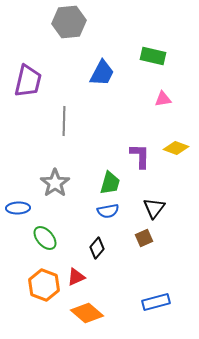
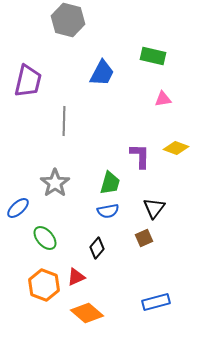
gray hexagon: moved 1 px left, 2 px up; rotated 20 degrees clockwise
blue ellipse: rotated 40 degrees counterclockwise
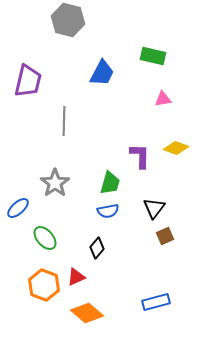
brown square: moved 21 px right, 2 px up
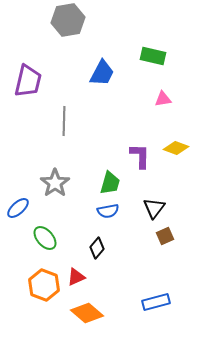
gray hexagon: rotated 24 degrees counterclockwise
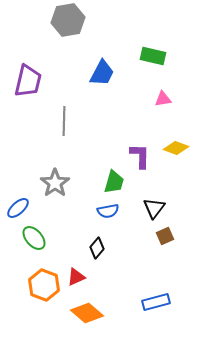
green trapezoid: moved 4 px right, 1 px up
green ellipse: moved 11 px left
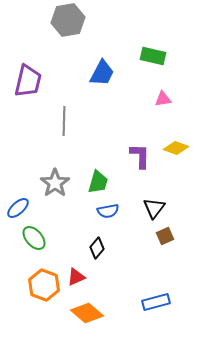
green trapezoid: moved 16 px left
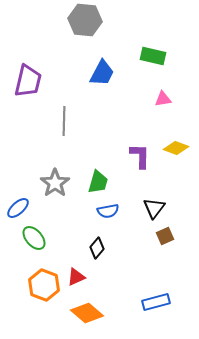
gray hexagon: moved 17 px right; rotated 16 degrees clockwise
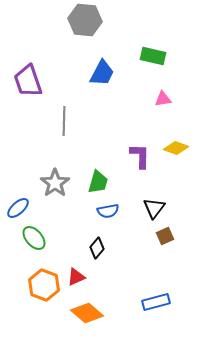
purple trapezoid: rotated 148 degrees clockwise
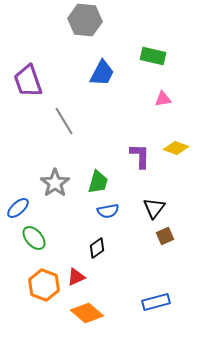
gray line: rotated 32 degrees counterclockwise
black diamond: rotated 15 degrees clockwise
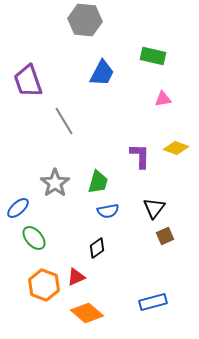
blue rectangle: moved 3 px left
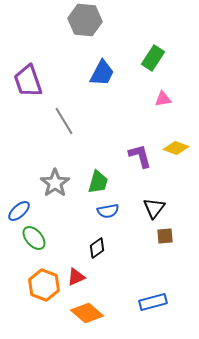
green rectangle: moved 2 px down; rotated 70 degrees counterclockwise
purple L-shape: rotated 16 degrees counterclockwise
blue ellipse: moved 1 px right, 3 px down
brown square: rotated 18 degrees clockwise
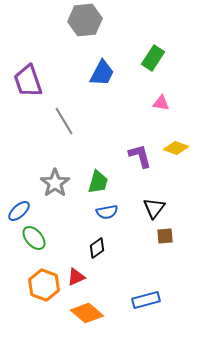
gray hexagon: rotated 12 degrees counterclockwise
pink triangle: moved 2 px left, 4 px down; rotated 18 degrees clockwise
blue semicircle: moved 1 px left, 1 px down
blue rectangle: moved 7 px left, 2 px up
